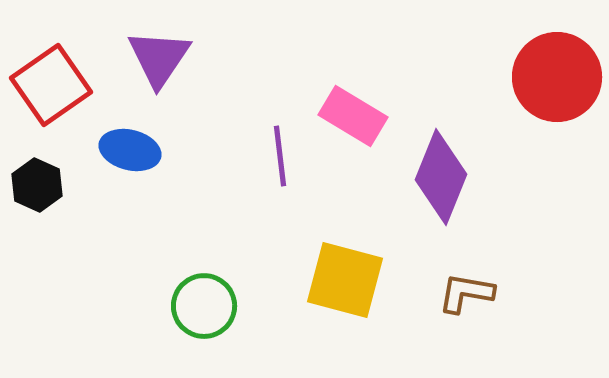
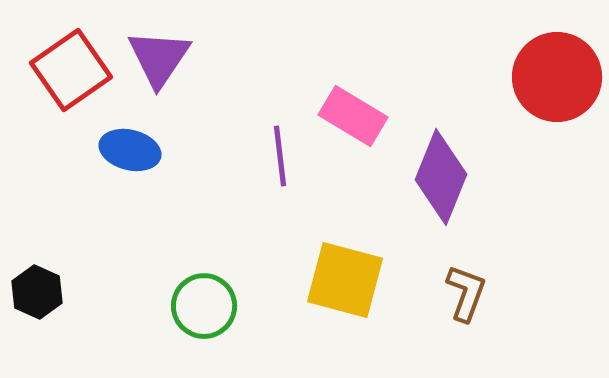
red square: moved 20 px right, 15 px up
black hexagon: moved 107 px down
brown L-shape: rotated 100 degrees clockwise
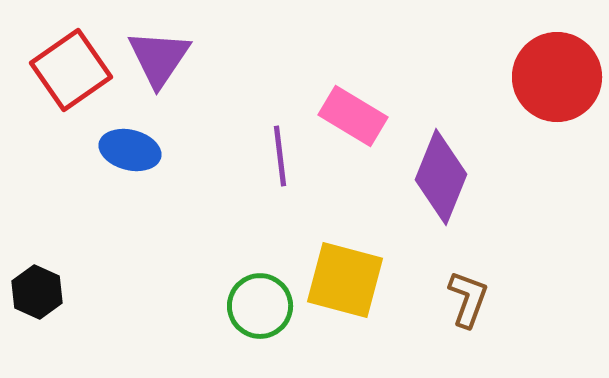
brown L-shape: moved 2 px right, 6 px down
green circle: moved 56 px right
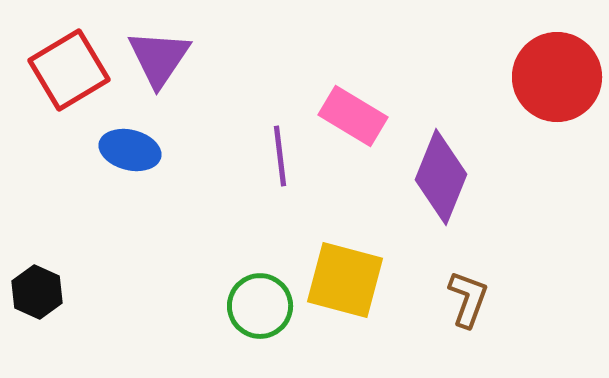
red square: moved 2 px left; rotated 4 degrees clockwise
